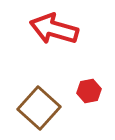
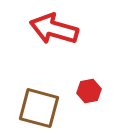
brown square: rotated 27 degrees counterclockwise
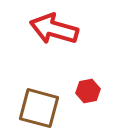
red hexagon: moved 1 px left
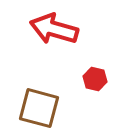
red hexagon: moved 7 px right, 12 px up; rotated 25 degrees clockwise
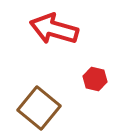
brown square: rotated 24 degrees clockwise
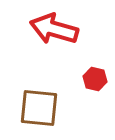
brown square: rotated 33 degrees counterclockwise
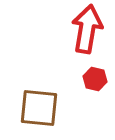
red arrow: moved 33 px right; rotated 84 degrees clockwise
